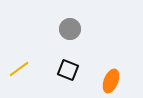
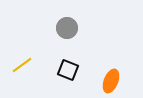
gray circle: moved 3 px left, 1 px up
yellow line: moved 3 px right, 4 px up
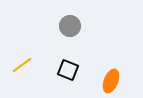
gray circle: moved 3 px right, 2 px up
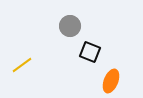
black square: moved 22 px right, 18 px up
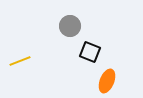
yellow line: moved 2 px left, 4 px up; rotated 15 degrees clockwise
orange ellipse: moved 4 px left
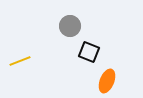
black square: moved 1 px left
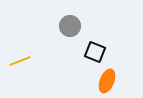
black square: moved 6 px right
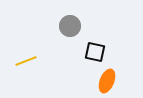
black square: rotated 10 degrees counterclockwise
yellow line: moved 6 px right
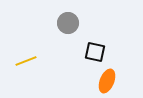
gray circle: moved 2 px left, 3 px up
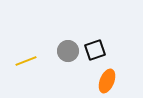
gray circle: moved 28 px down
black square: moved 2 px up; rotated 30 degrees counterclockwise
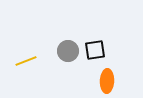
black square: rotated 10 degrees clockwise
orange ellipse: rotated 20 degrees counterclockwise
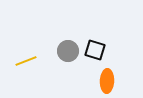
black square: rotated 25 degrees clockwise
